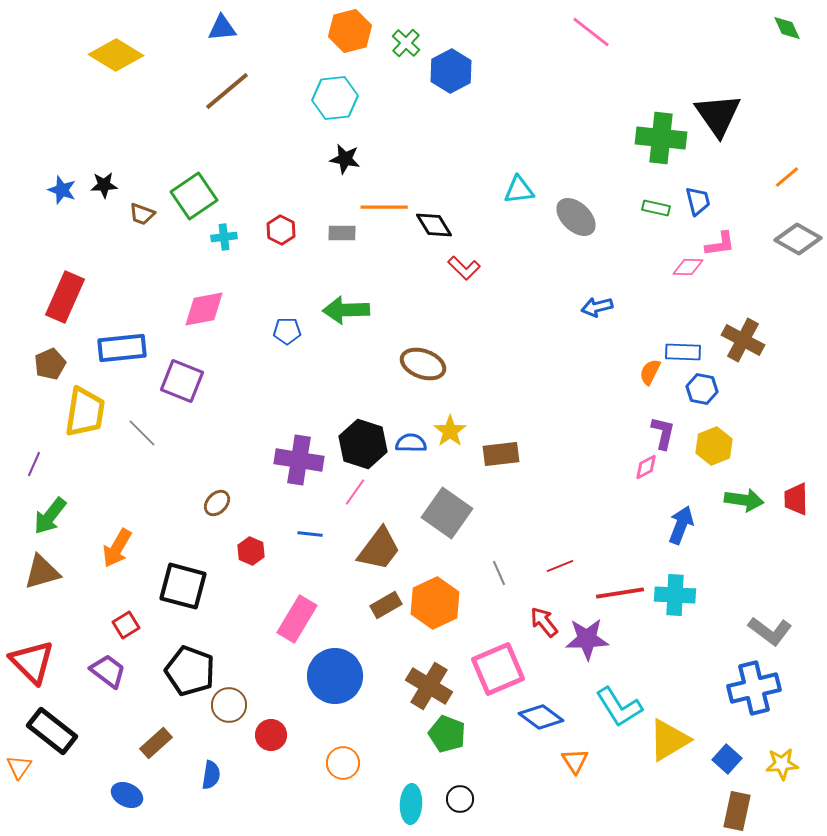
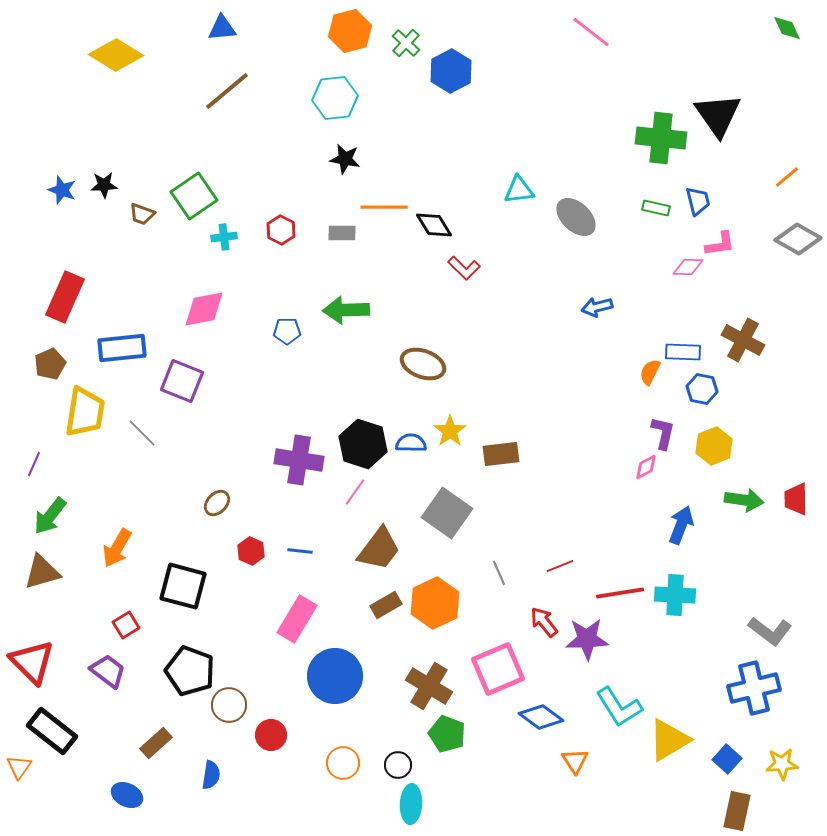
blue line at (310, 534): moved 10 px left, 17 px down
black circle at (460, 799): moved 62 px left, 34 px up
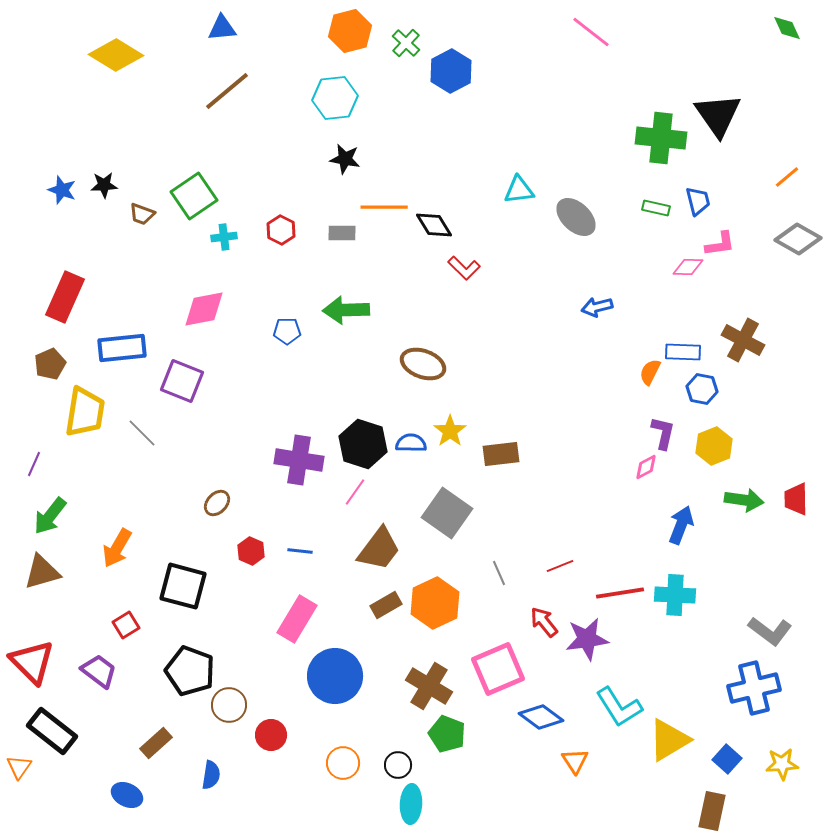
purple star at (587, 639): rotated 6 degrees counterclockwise
purple trapezoid at (108, 671): moved 9 px left
brown rectangle at (737, 811): moved 25 px left
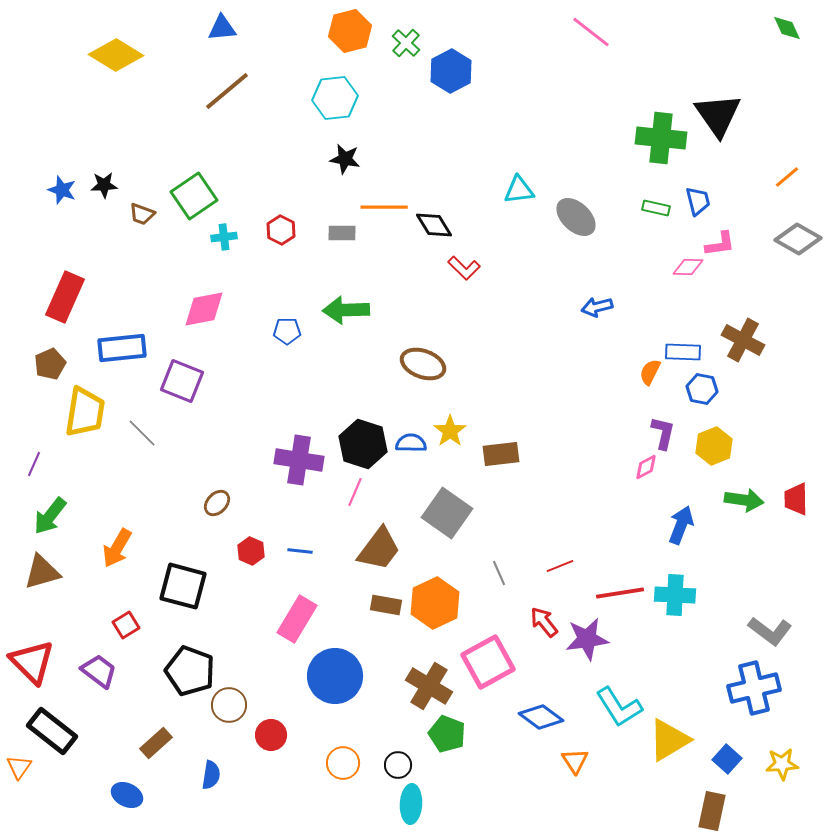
pink line at (355, 492): rotated 12 degrees counterclockwise
brown rectangle at (386, 605): rotated 40 degrees clockwise
pink square at (498, 669): moved 10 px left, 7 px up; rotated 6 degrees counterclockwise
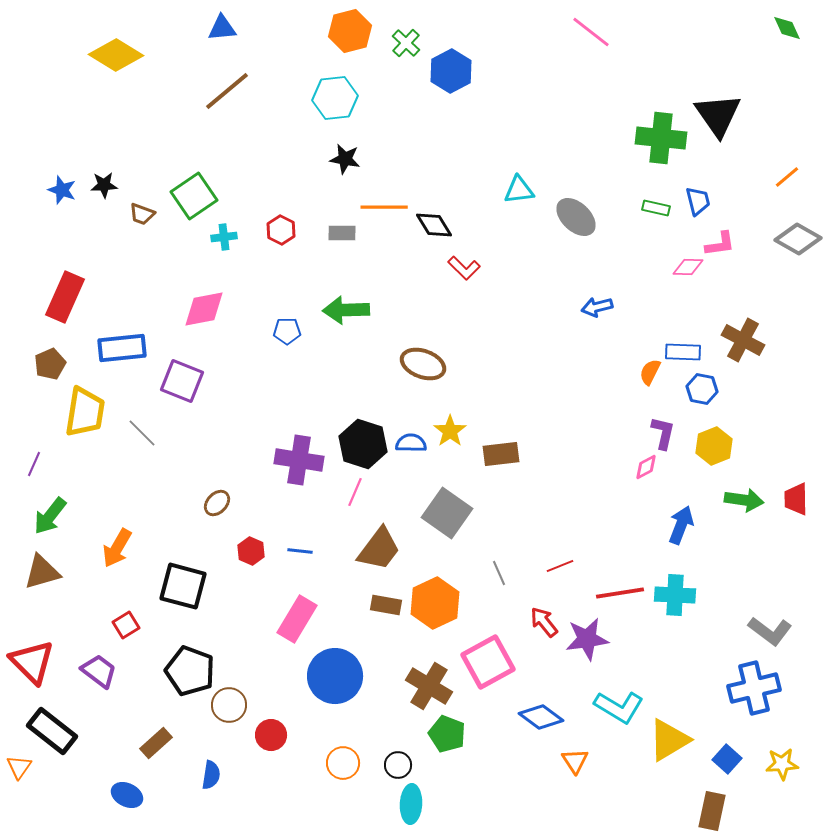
cyan L-shape at (619, 707): rotated 27 degrees counterclockwise
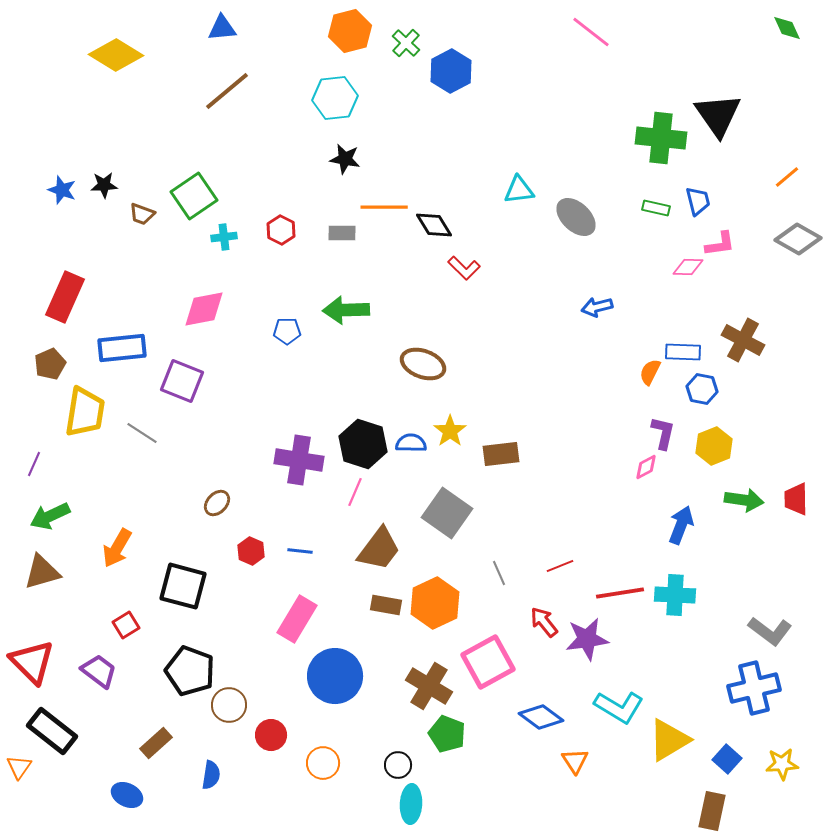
gray line at (142, 433): rotated 12 degrees counterclockwise
green arrow at (50, 516): rotated 27 degrees clockwise
orange circle at (343, 763): moved 20 px left
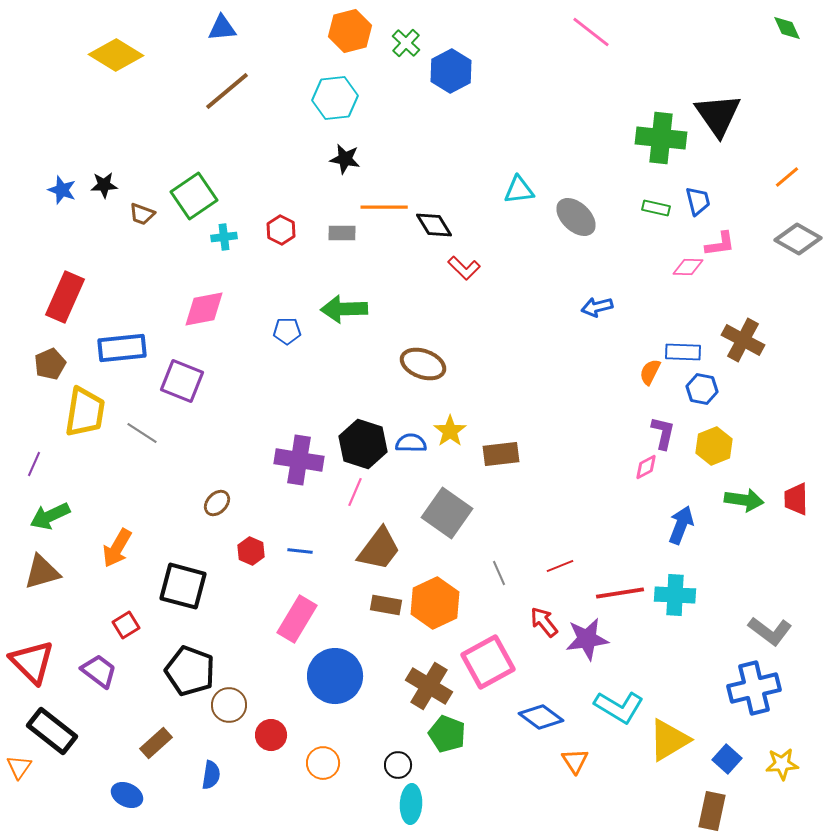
green arrow at (346, 310): moved 2 px left, 1 px up
